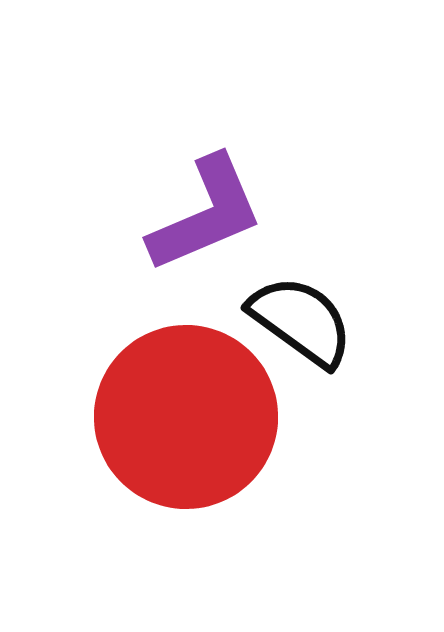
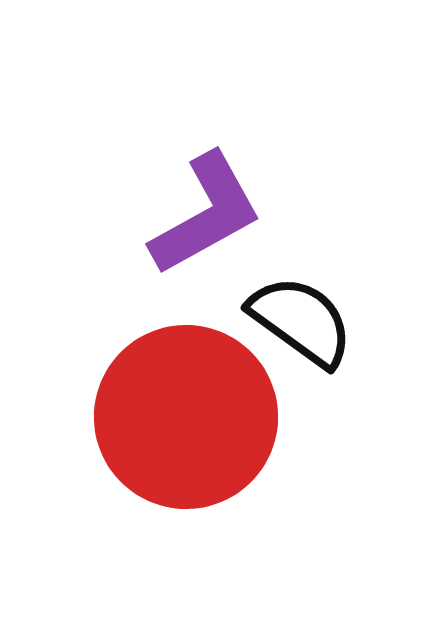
purple L-shape: rotated 6 degrees counterclockwise
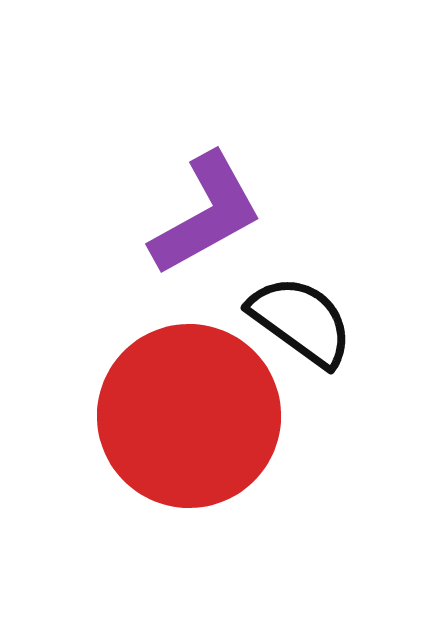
red circle: moved 3 px right, 1 px up
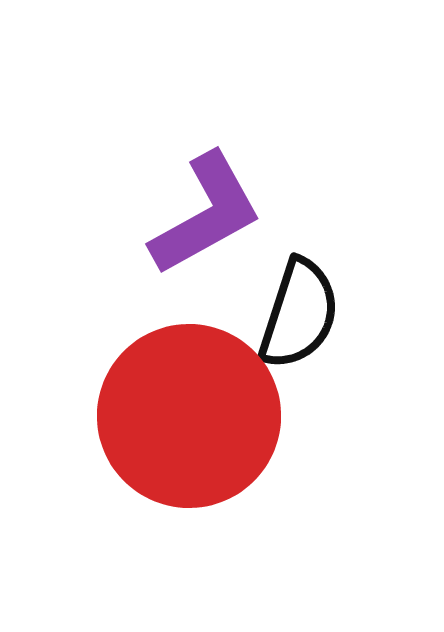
black semicircle: moved 2 px left, 7 px up; rotated 72 degrees clockwise
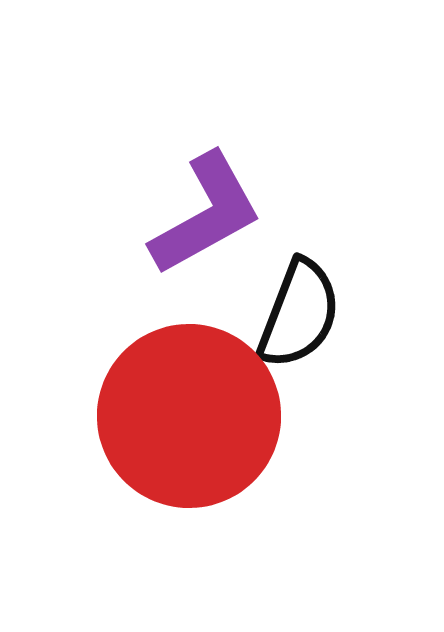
black semicircle: rotated 3 degrees clockwise
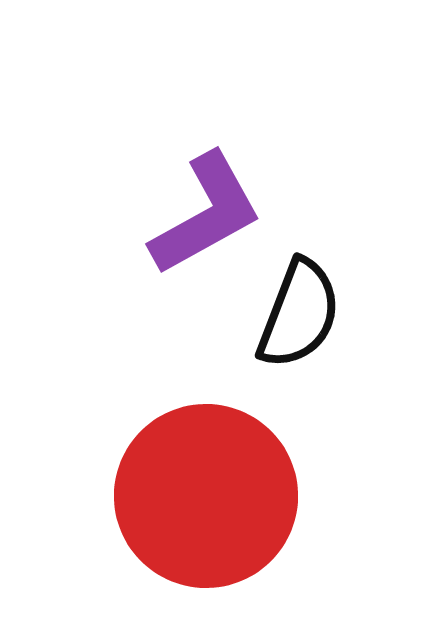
red circle: moved 17 px right, 80 px down
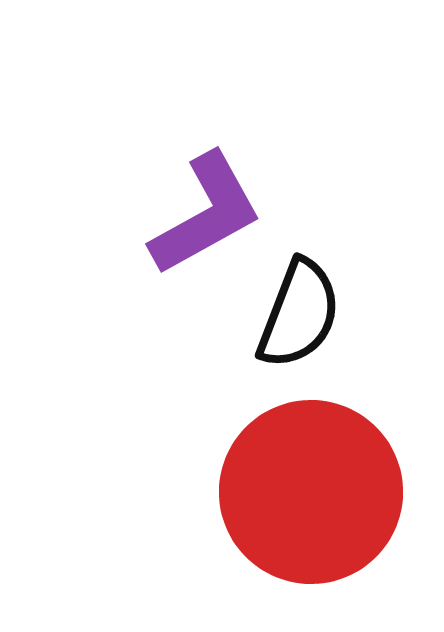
red circle: moved 105 px right, 4 px up
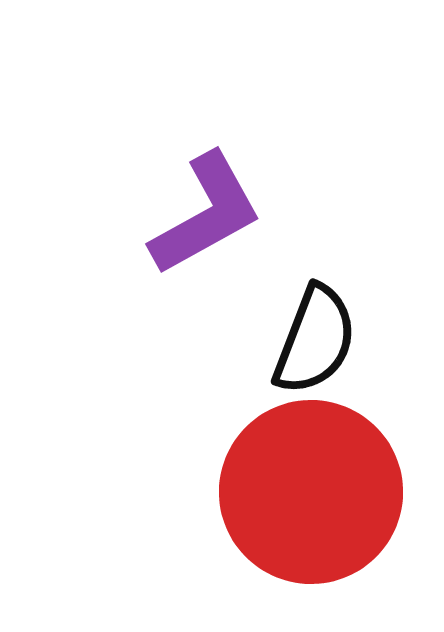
black semicircle: moved 16 px right, 26 px down
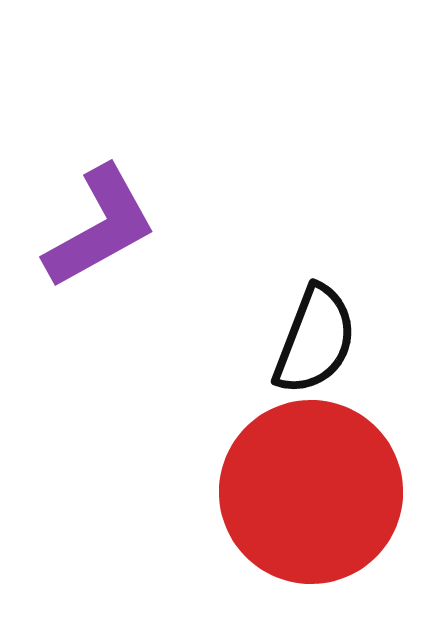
purple L-shape: moved 106 px left, 13 px down
